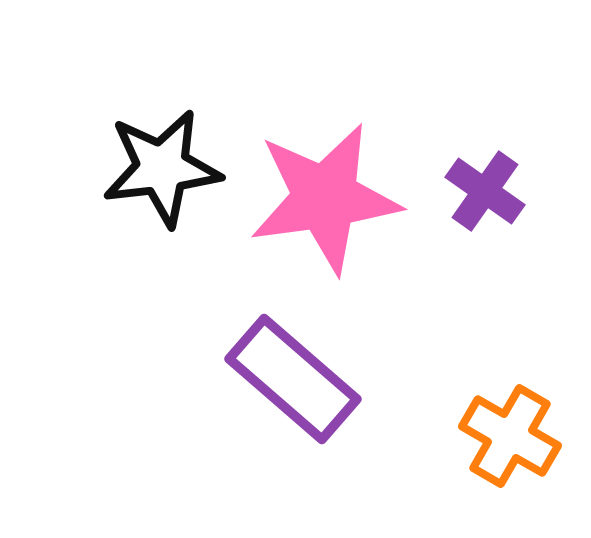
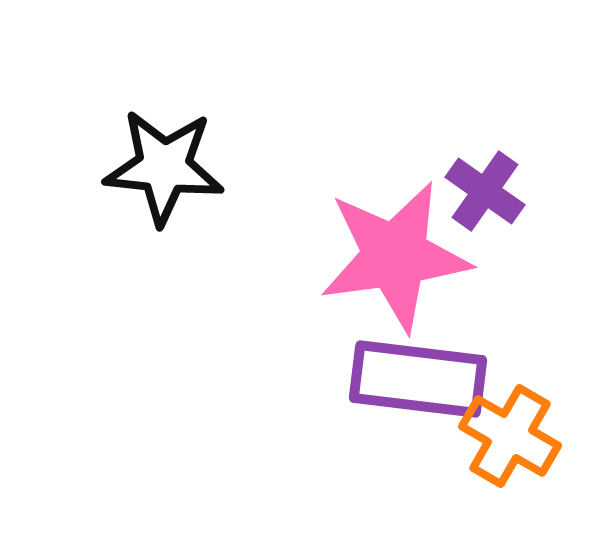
black star: moved 2 px right, 1 px up; rotated 13 degrees clockwise
pink star: moved 70 px right, 58 px down
purple rectangle: moved 125 px right; rotated 34 degrees counterclockwise
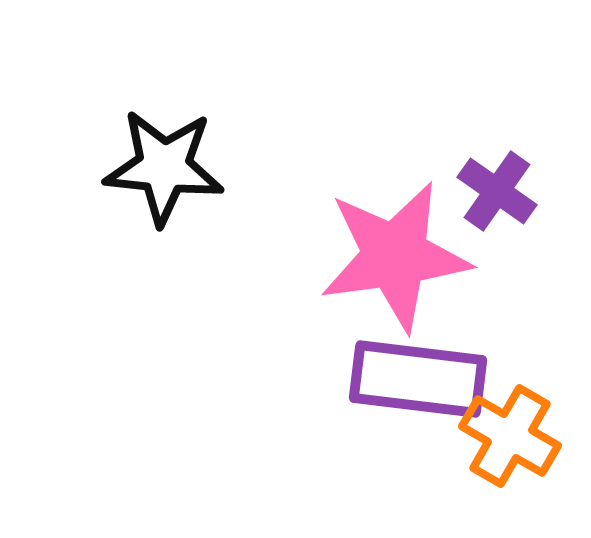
purple cross: moved 12 px right
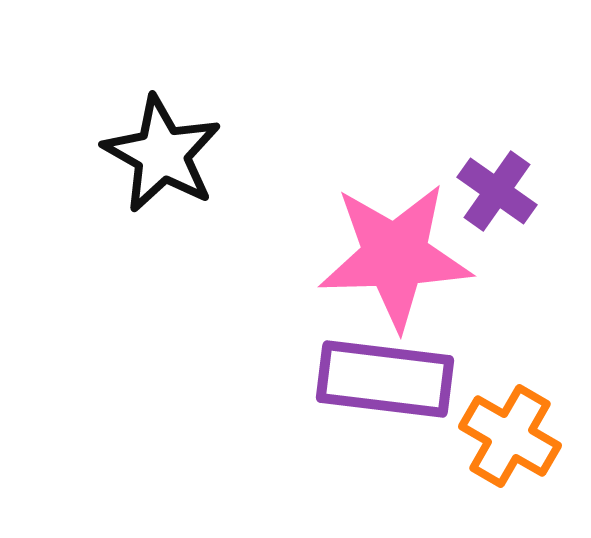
black star: moved 2 px left, 13 px up; rotated 23 degrees clockwise
pink star: rotated 6 degrees clockwise
purple rectangle: moved 33 px left
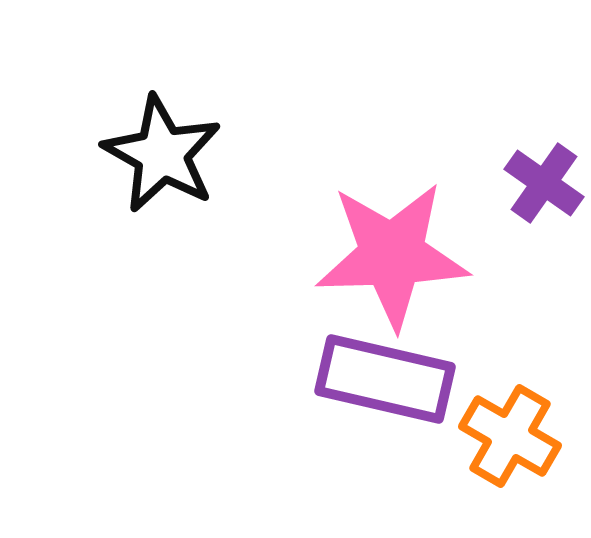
purple cross: moved 47 px right, 8 px up
pink star: moved 3 px left, 1 px up
purple rectangle: rotated 6 degrees clockwise
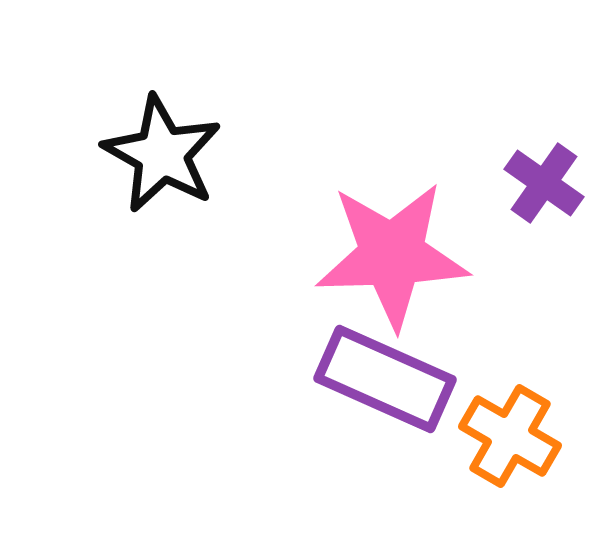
purple rectangle: rotated 11 degrees clockwise
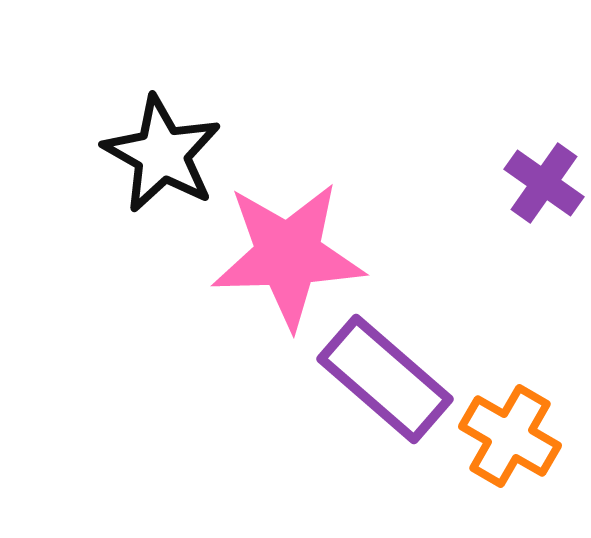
pink star: moved 104 px left
purple rectangle: rotated 17 degrees clockwise
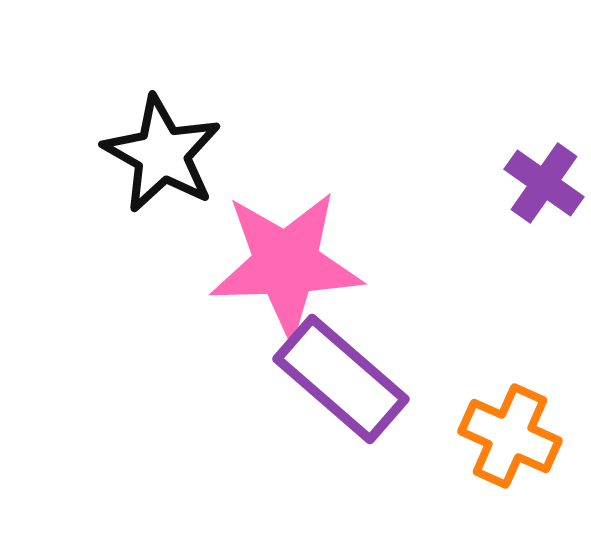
pink star: moved 2 px left, 9 px down
purple rectangle: moved 44 px left
orange cross: rotated 6 degrees counterclockwise
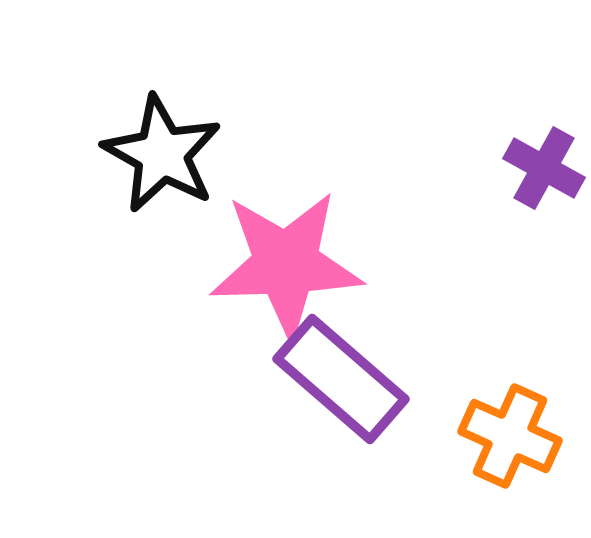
purple cross: moved 15 px up; rotated 6 degrees counterclockwise
